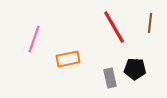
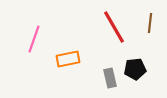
black pentagon: rotated 10 degrees counterclockwise
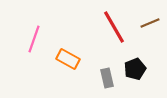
brown line: rotated 60 degrees clockwise
orange rectangle: rotated 40 degrees clockwise
black pentagon: rotated 15 degrees counterclockwise
gray rectangle: moved 3 px left
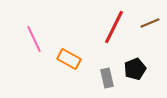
red line: rotated 56 degrees clockwise
pink line: rotated 44 degrees counterclockwise
orange rectangle: moved 1 px right
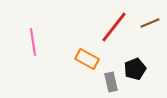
red line: rotated 12 degrees clockwise
pink line: moved 1 px left, 3 px down; rotated 16 degrees clockwise
orange rectangle: moved 18 px right
gray rectangle: moved 4 px right, 4 px down
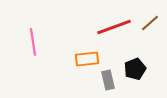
brown line: rotated 18 degrees counterclockwise
red line: rotated 32 degrees clockwise
orange rectangle: rotated 35 degrees counterclockwise
gray rectangle: moved 3 px left, 2 px up
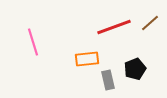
pink line: rotated 8 degrees counterclockwise
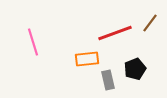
brown line: rotated 12 degrees counterclockwise
red line: moved 1 px right, 6 px down
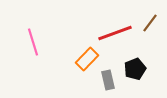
orange rectangle: rotated 40 degrees counterclockwise
